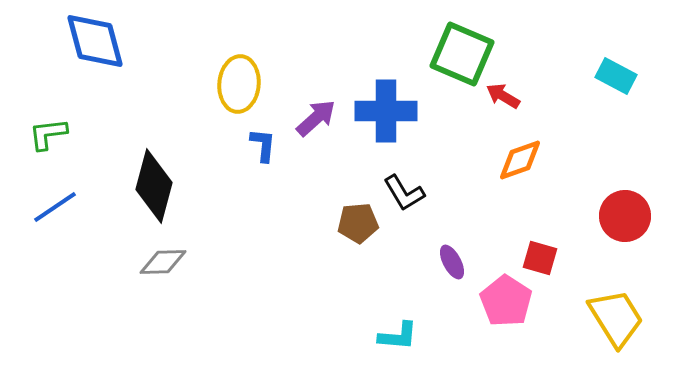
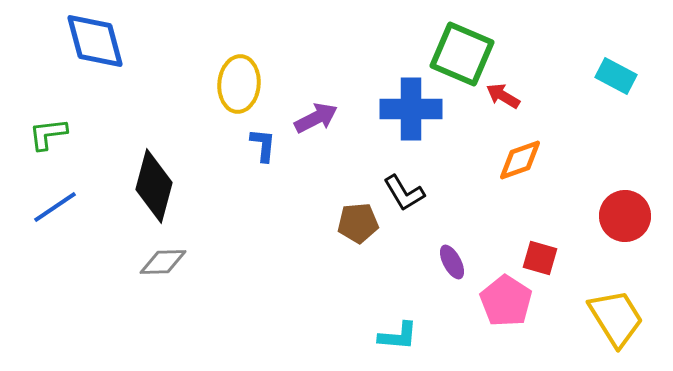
blue cross: moved 25 px right, 2 px up
purple arrow: rotated 15 degrees clockwise
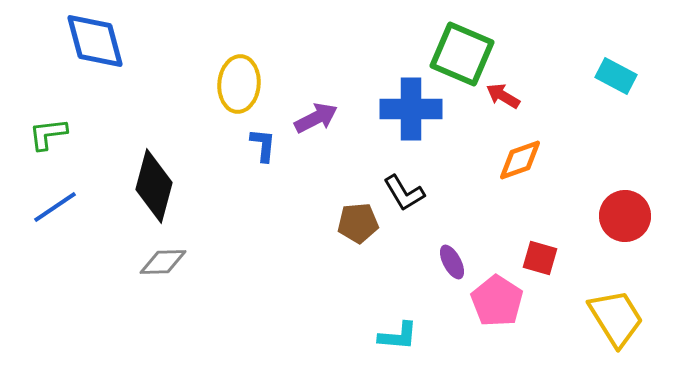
pink pentagon: moved 9 px left
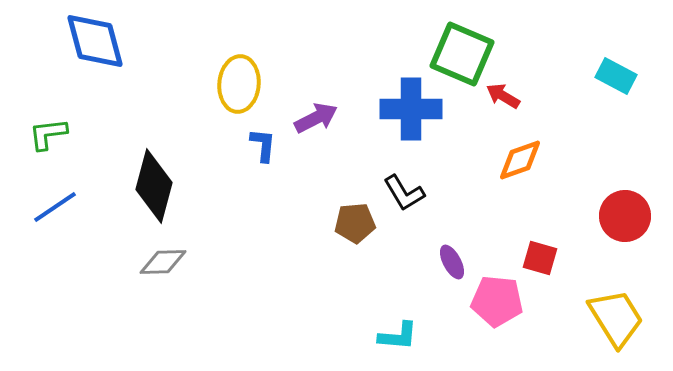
brown pentagon: moved 3 px left
pink pentagon: rotated 27 degrees counterclockwise
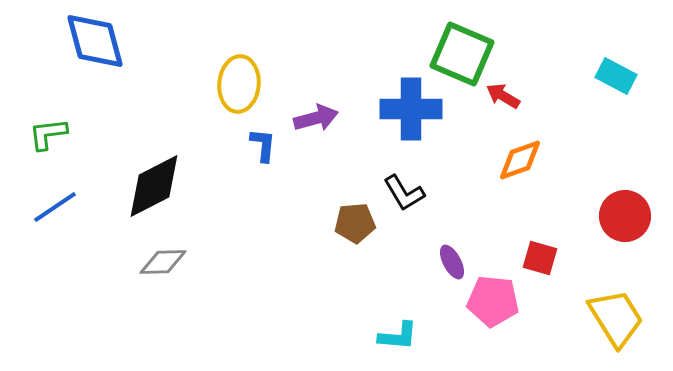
purple arrow: rotated 12 degrees clockwise
black diamond: rotated 48 degrees clockwise
pink pentagon: moved 4 px left
